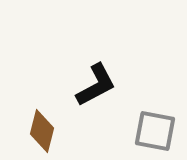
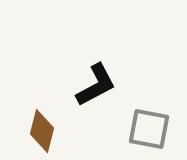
gray square: moved 6 px left, 2 px up
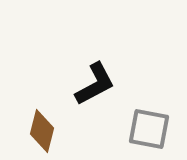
black L-shape: moved 1 px left, 1 px up
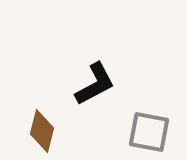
gray square: moved 3 px down
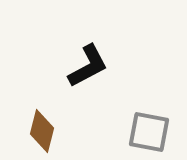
black L-shape: moved 7 px left, 18 px up
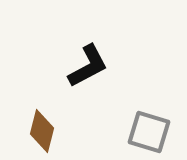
gray square: rotated 6 degrees clockwise
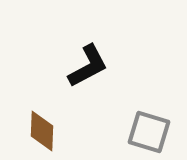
brown diamond: rotated 12 degrees counterclockwise
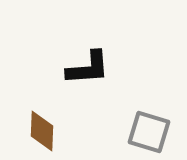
black L-shape: moved 2 px down; rotated 24 degrees clockwise
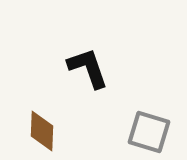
black L-shape: rotated 105 degrees counterclockwise
